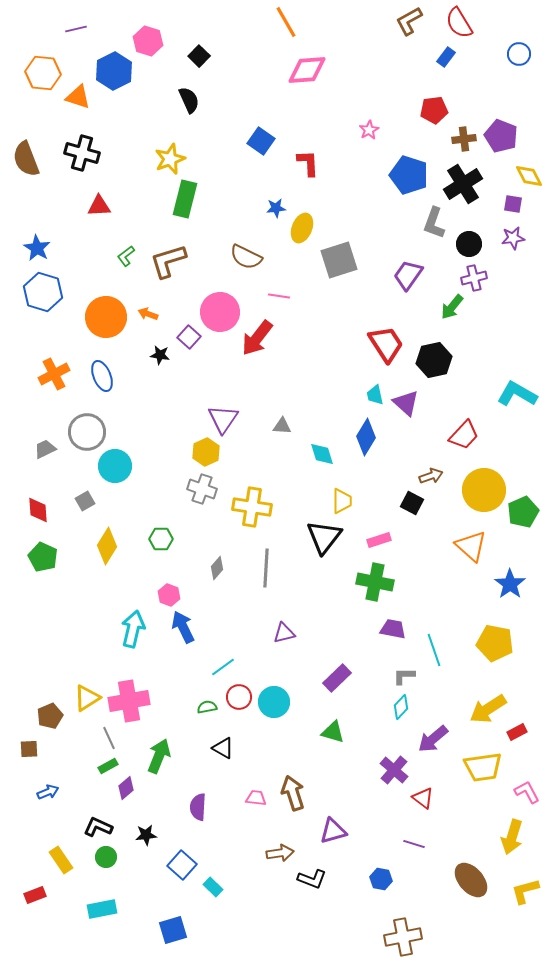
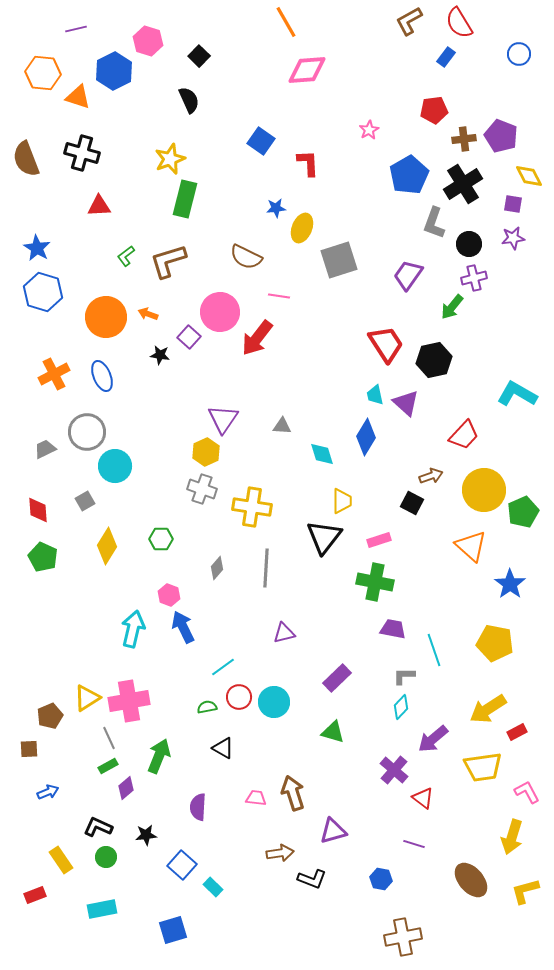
blue pentagon at (409, 175): rotated 24 degrees clockwise
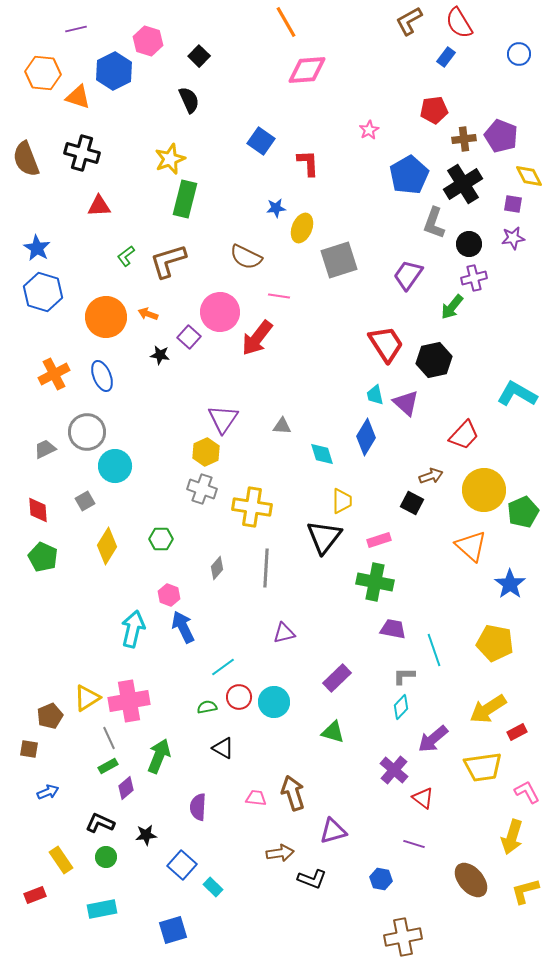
brown square at (29, 749): rotated 12 degrees clockwise
black L-shape at (98, 827): moved 2 px right, 4 px up
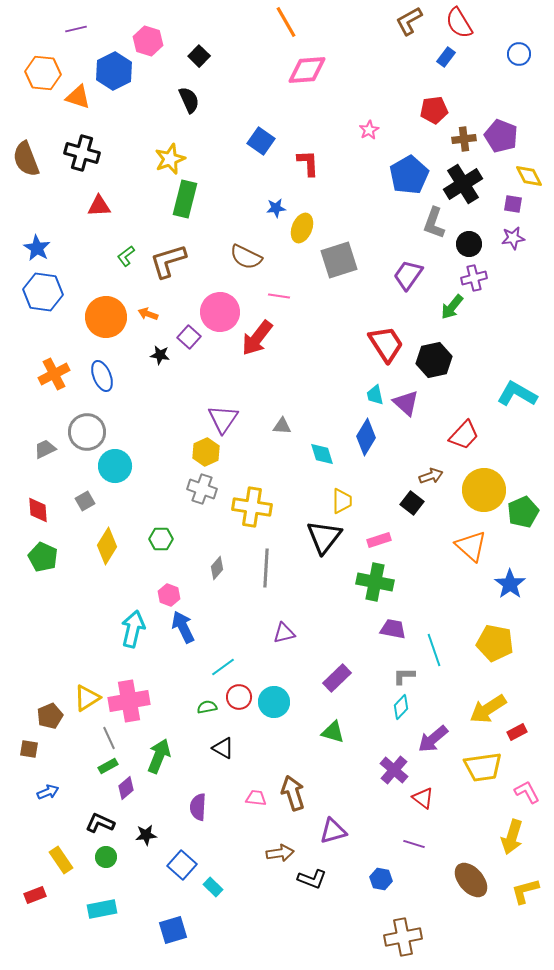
blue hexagon at (43, 292): rotated 9 degrees counterclockwise
black square at (412, 503): rotated 10 degrees clockwise
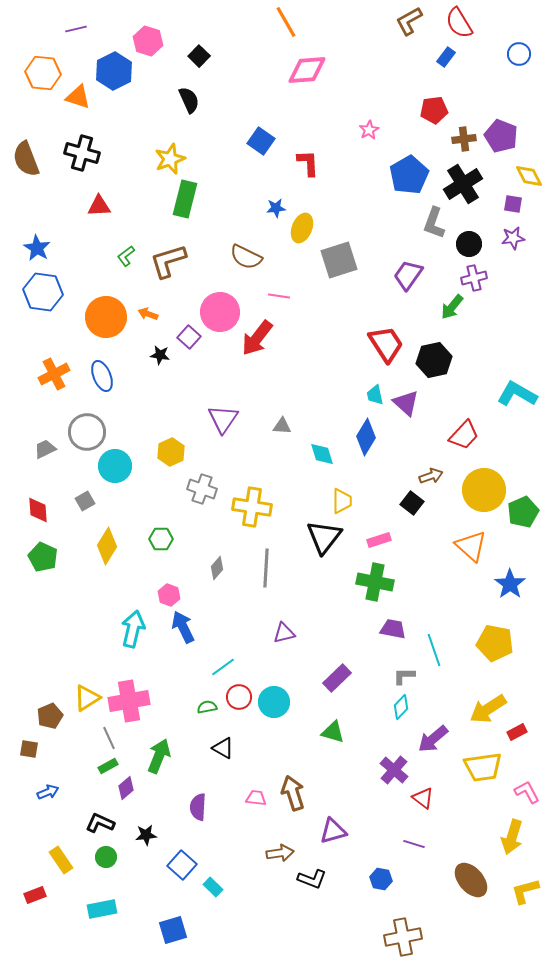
yellow hexagon at (206, 452): moved 35 px left
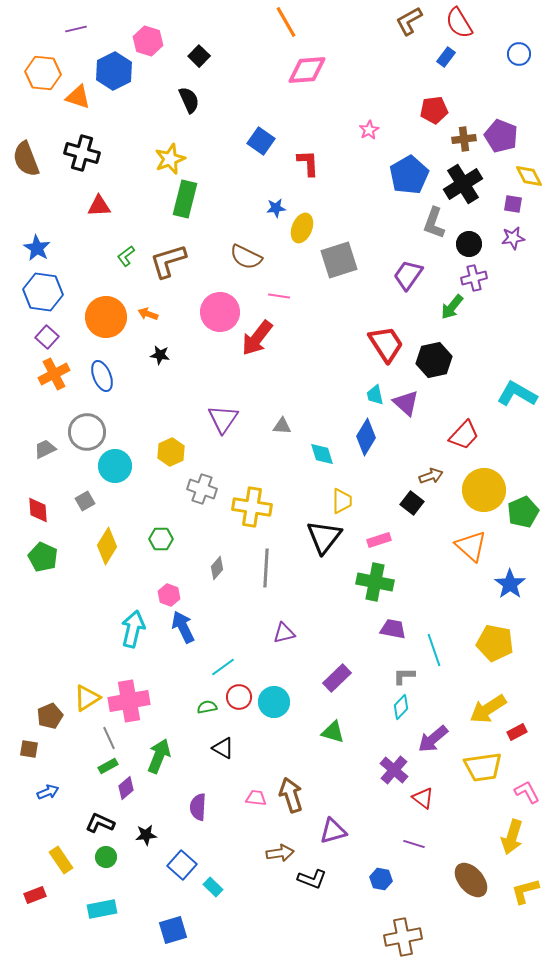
purple square at (189, 337): moved 142 px left
brown arrow at (293, 793): moved 2 px left, 2 px down
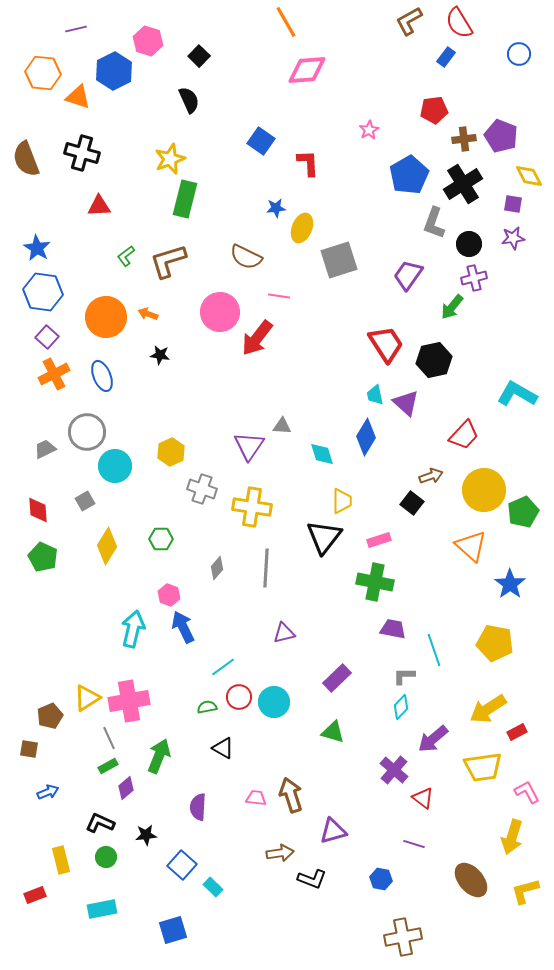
purple triangle at (223, 419): moved 26 px right, 27 px down
yellow rectangle at (61, 860): rotated 20 degrees clockwise
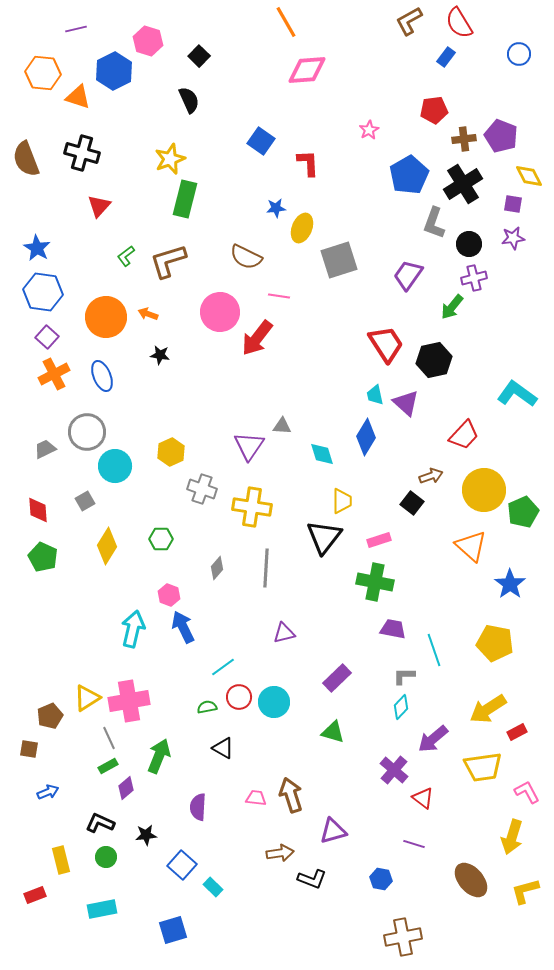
red triangle at (99, 206): rotated 45 degrees counterclockwise
cyan L-shape at (517, 394): rotated 6 degrees clockwise
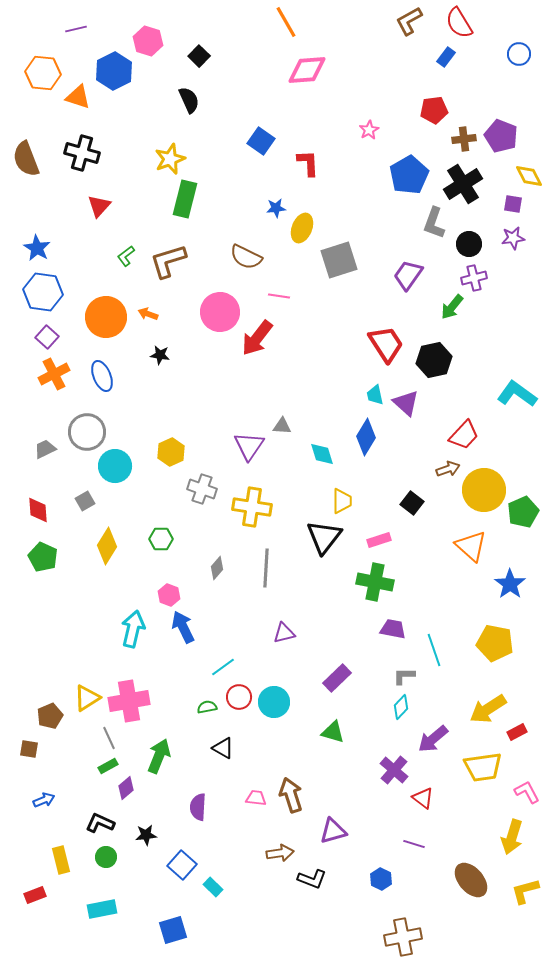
brown arrow at (431, 476): moved 17 px right, 7 px up
blue arrow at (48, 792): moved 4 px left, 8 px down
blue hexagon at (381, 879): rotated 15 degrees clockwise
